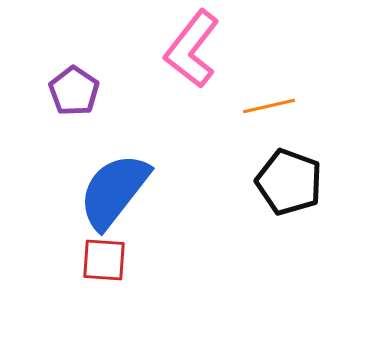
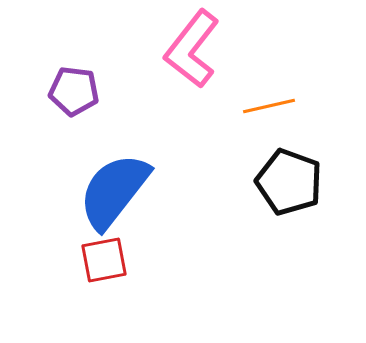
purple pentagon: rotated 27 degrees counterclockwise
red square: rotated 15 degrees counterclockwise
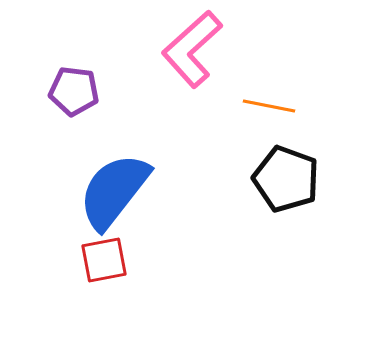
pink L-shape: rotated 10 degrees clockwise
orange line: rotated 24 degrees clockwise
black pentagon: moved 3 px left, 3 px up
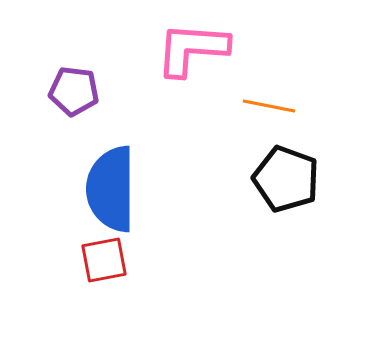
pink L-shape: rotated 46 degrees clockwise
blue semicircle: moved 3 px left, 2 px up; rotated 38 degrees counterclockwise
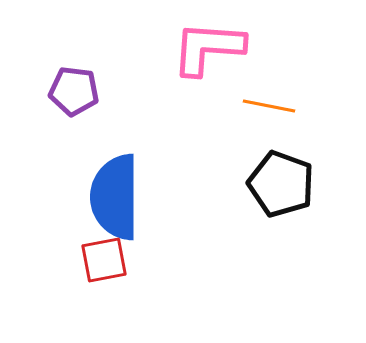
pink L-shape: moved 16 px right, 1 px up
black pentagon: moved 5 px left, 5 px down
blue semicircle: moved 4 px right, 8 px down
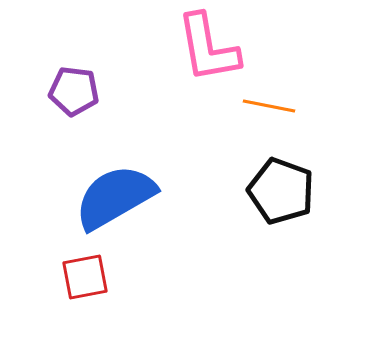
pink L-shape: rotated 104 degrees counterclockwise
black pentagon: moved 7 px down
blue semicircle: rotated 60 degrees clockwise
red square: moved 19 px left, 17 px down
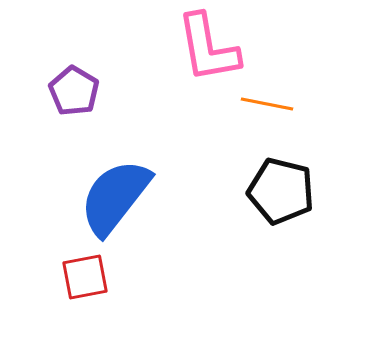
purple pentagon: rotated 24 degrees clockwise
orange line: moved 2 px left, 2 px up
black pentagon: rotated 6 degrees counterclockwise
blue semicircle: rotated 22 degrees counterclockwise
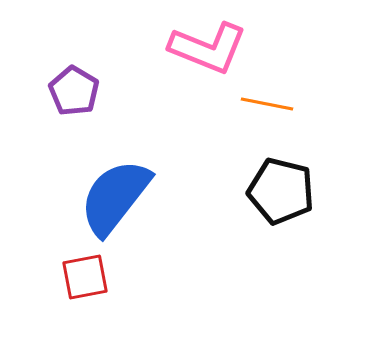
pink L-shape: rotated 58 degrees counterclockwise
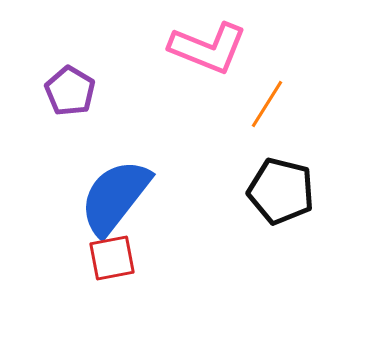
purple pentagon: moved 4 px left
orange line: rotated 69 degrees counterclockwise
red square: moved 27 px right, 19 px up
